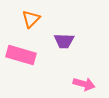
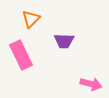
pink rectangle: rotated 48 degrees clockwise
pink arrow: moved 7 px right
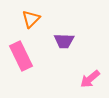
pink rectangle: moved 1 px down
pink arrow: moved 1 px left, 5 px up; rotated 125 degrees clockwise
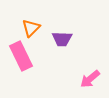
orange triangle: moved 9 px down
purple trapezoid: moved 2 px left, 2 px up
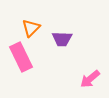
pink rectangle: moved 1 px down
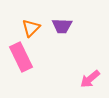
purple trapezoid: moved 13 px up
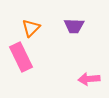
purple trapezoid: moved 12 px right
pink arrow: moved 1 px left; rotated 35 degrees clockwise
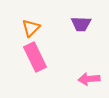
purple trapezoid: moved 7 px right, 2 px up
pink rectangle: moved 14 px right
